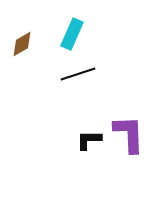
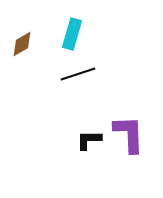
cyan rectangle: rotated 8 degrees counterclockwise
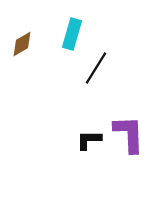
black line: moved 18 px right, 6 px up; rotated 40 degrees counterclockwise
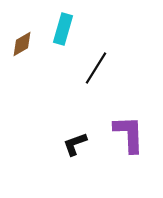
cyan rectangle: moved 9 px left, 5 px up
black L-shape: moved 14 px left, 4 px down; rotated 20 degrees counterclockwise
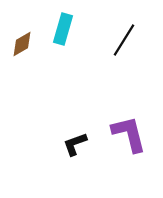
black line: moved 28 px right, 28 px up
purple L-shape: rotated 12 degrees counterclockwise
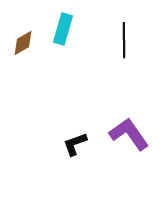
black line: rotated 32 degrees counterclockwise
brown diamond: moved 1 px right, 1 px up
purple L-shape: rotated 21 degrees counterclockwise
